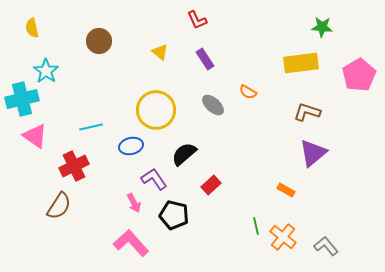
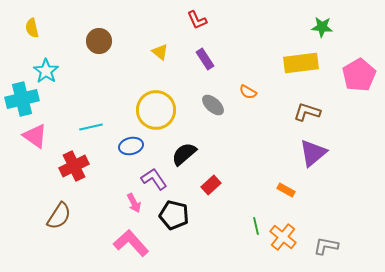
brown semicircle: moved 10 px down
gray L-shape: rotated 40 degrees counterclockwise
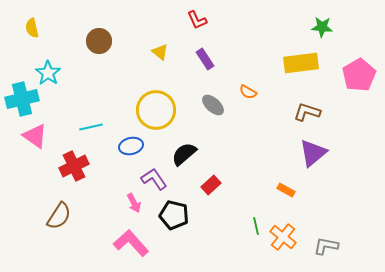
cyan star: moved 2 px right, 2 px down
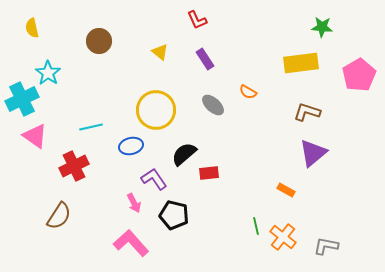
cyan cross: rotated 12 degrees counterclockwise
red rectangle: moved 2 px left, 12 px up; rotated 36 degrees clockwise
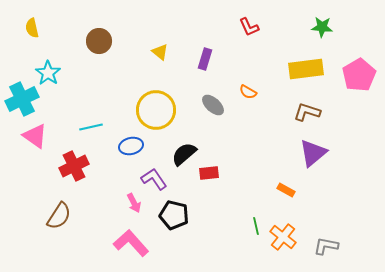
red L-shape: moved 52 px right, 7 px down
purple rectangle: rotated 50 degrees clockwise
yellow rectangle: moved 5 px right, 6 px down
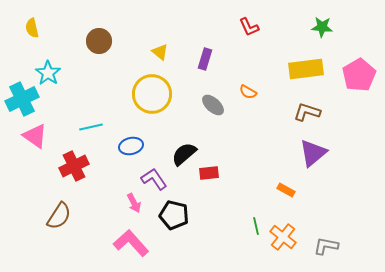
yellow circle: moved 4 px left, 16 px up
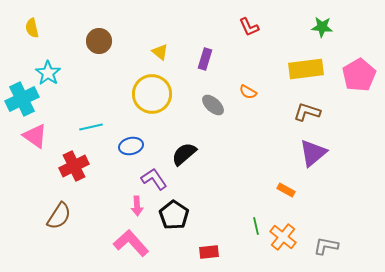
red rectangle: moved 79 px down
pink arrow: moved 3 px right, 3 px down; rotated 24 degrees clockwise
black pentagon: rotated 20 degrees clockwise
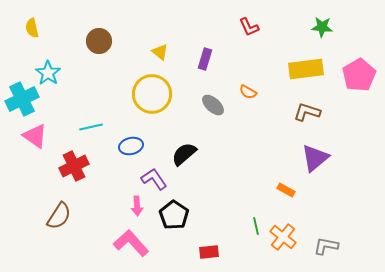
purple triangle: moved 2 px right, 5 px down
